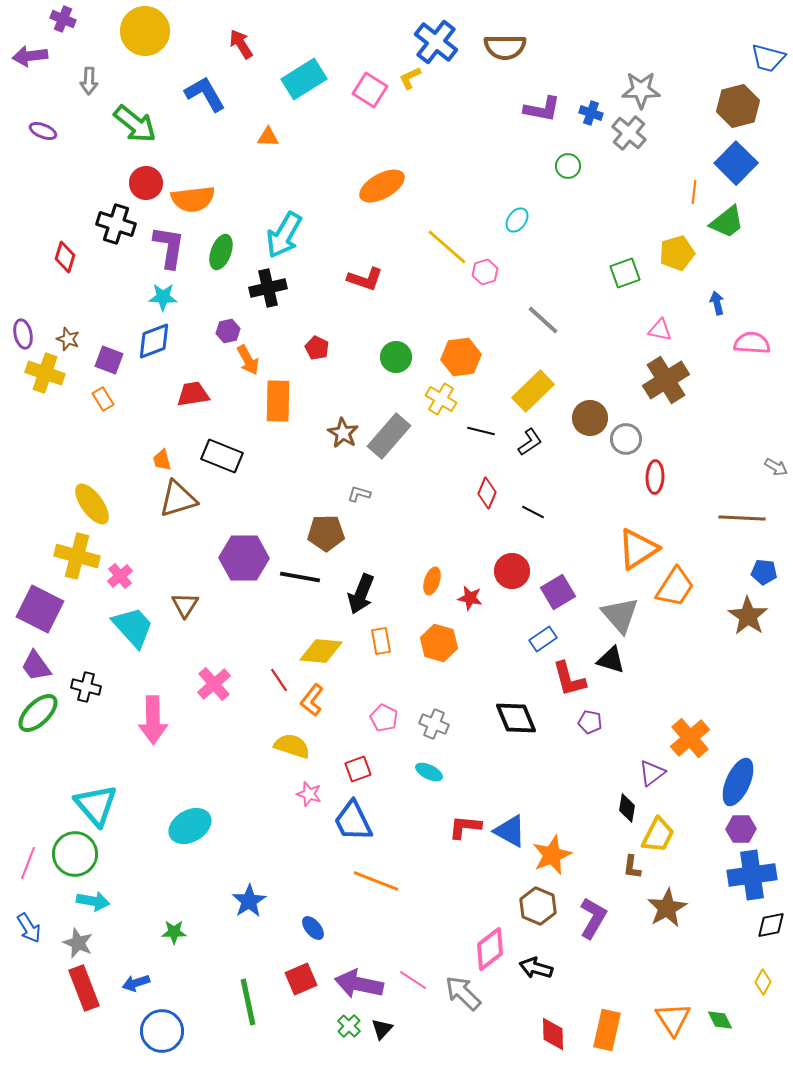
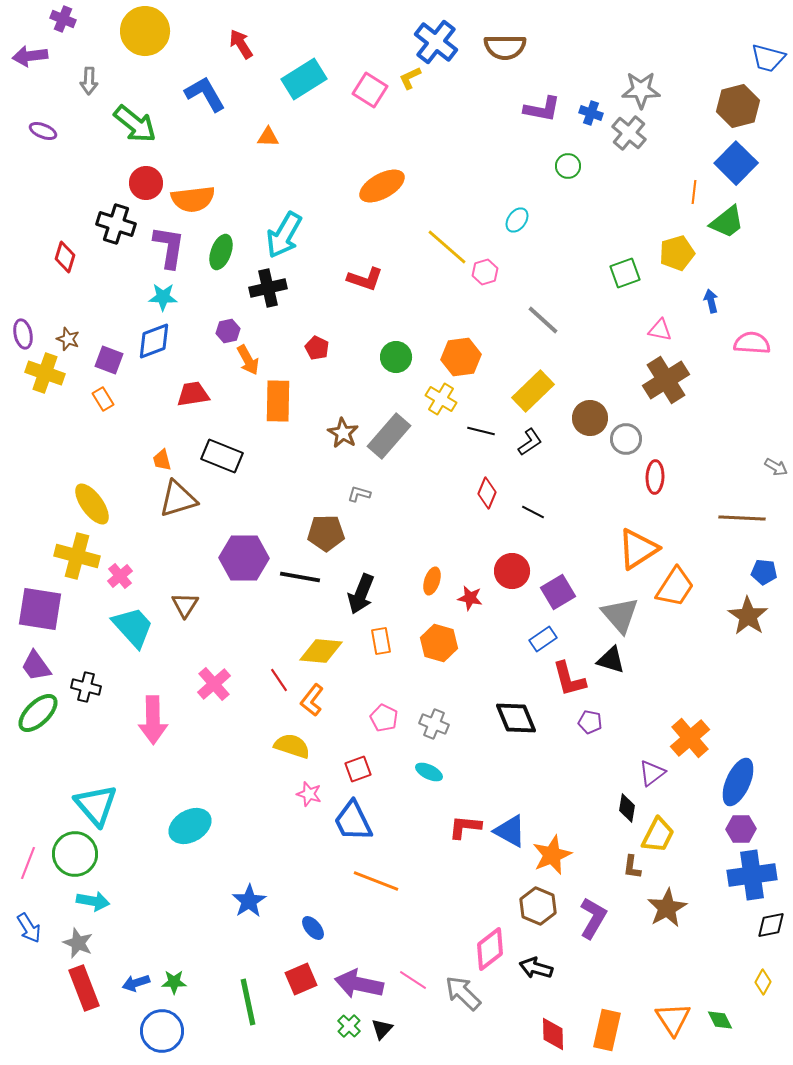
blue arrow at (717, 303): moved 6 px left, 2 px up
purple square at (40, 609): rotated 18 degrees counterclockwise
green star at (174, 932): moved 50 px down
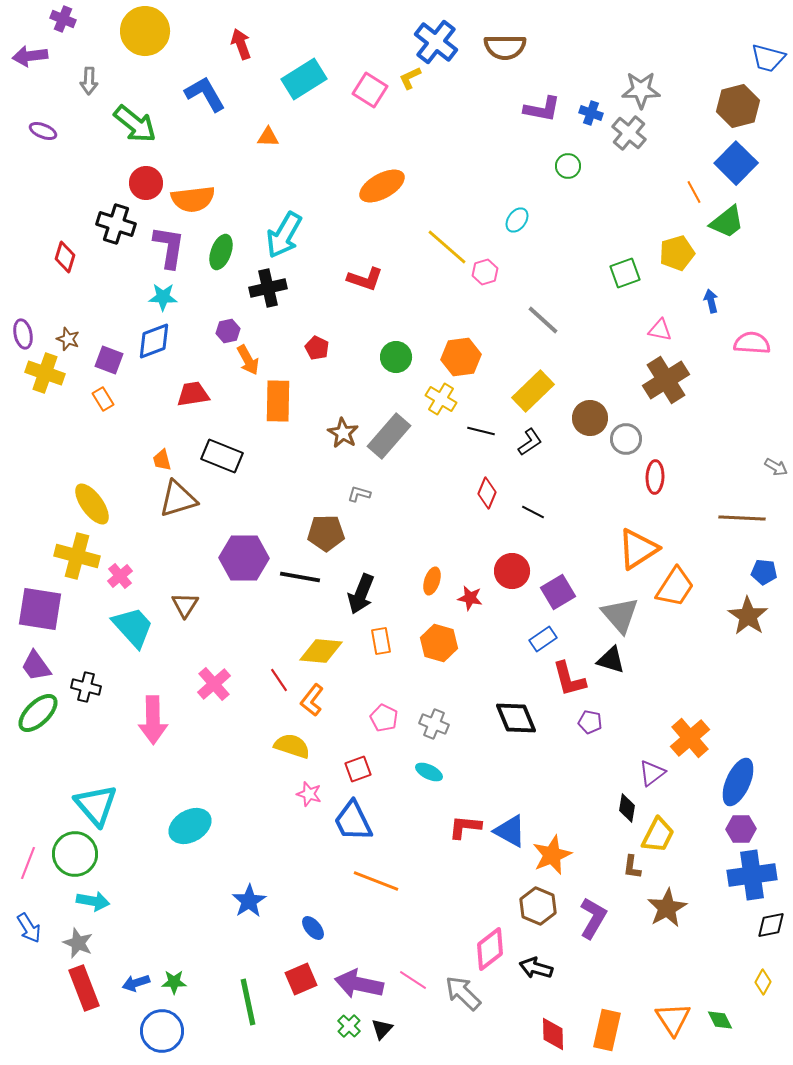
red arrow at (241, 44): rotated 12 degrees clockwise
orange line at (694, 192): rotated 35 degrees counterclockwise
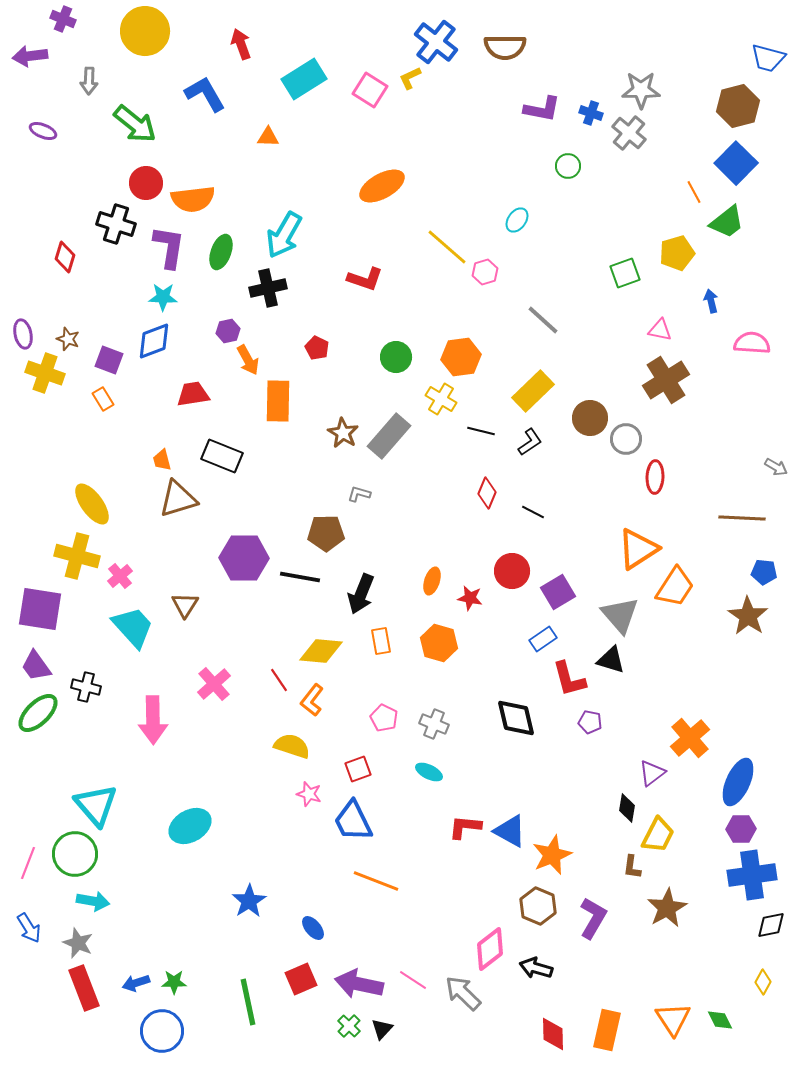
black diamond at (516, 718): rotated 9 degrees clockwise
